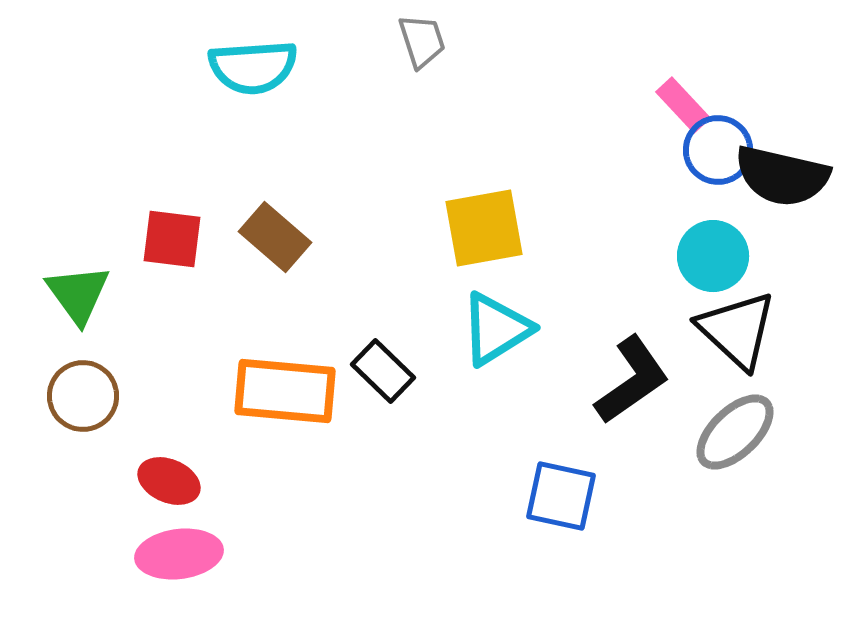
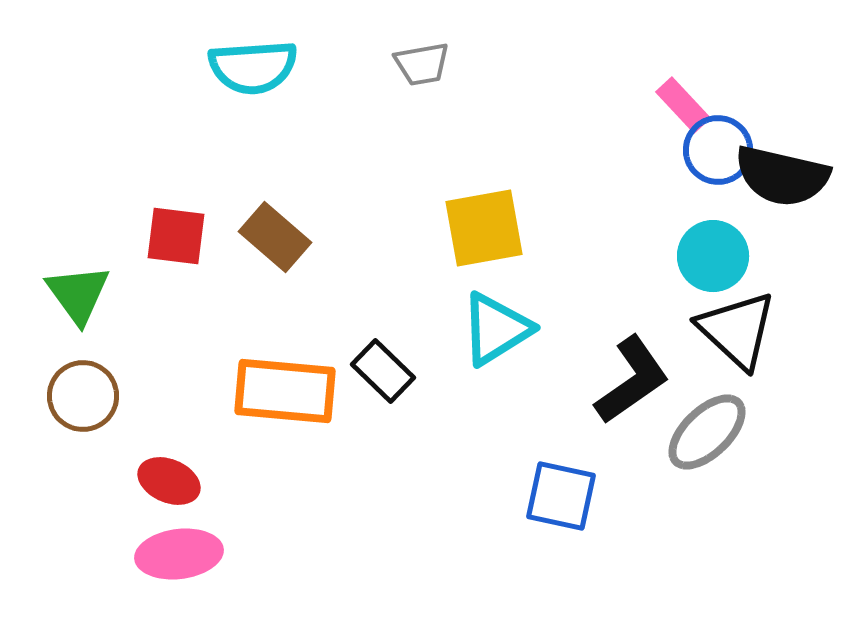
gray trapezoid: moved 23 px down; rotated 98 degrees clockwise
red square: moved 4 px right, 3 px up
gray ellipse: moved 28 px left
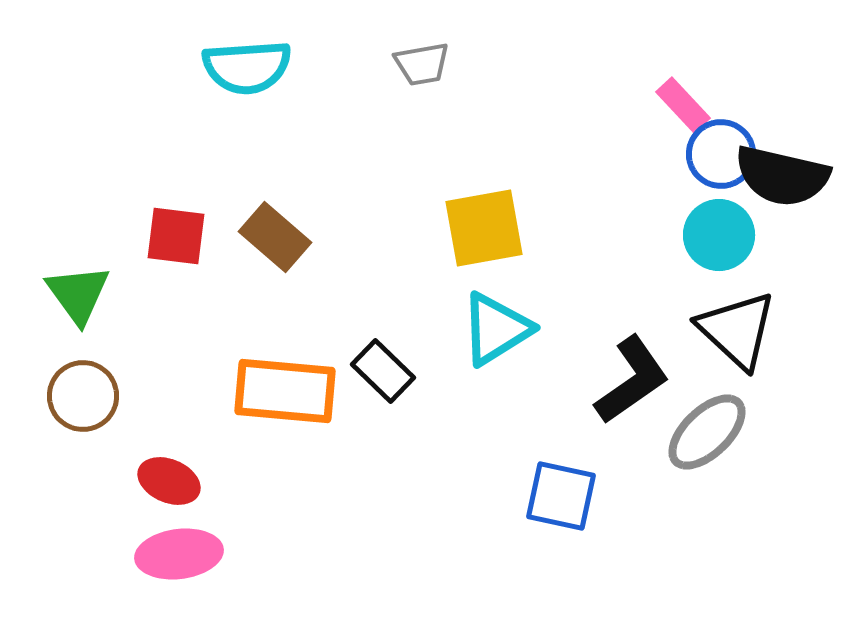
cyan semicircle: moved 6 px left
blue circle: moved 3 px right, 4 px down
cyan circle: moved 6 px right, 21 px up
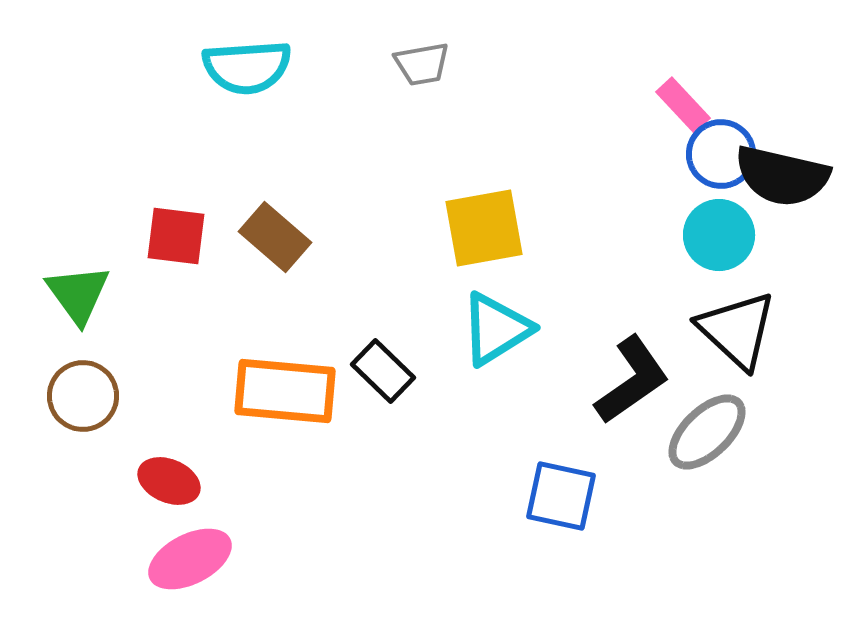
pink ellipse: moved 11 px right, 5 px down; rotated 20 degrees counterclockwise
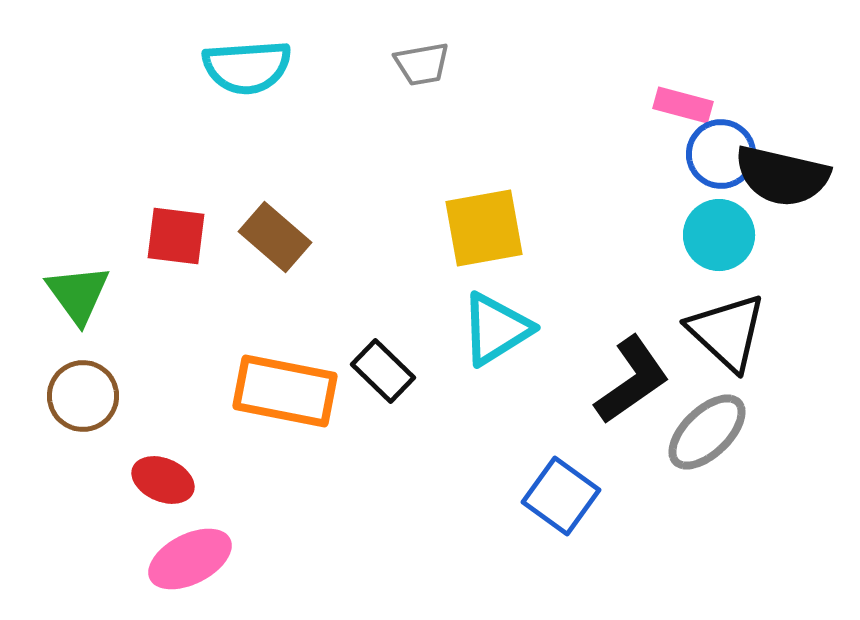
pink rectangle: rotated 32 degrees counterclockwise
black triangle: moved 10 px left, 2 px down
orange rectangle: rotated 6 degrees clockwise
red ellipse: moved 6 px left, 1 px up
blue square: rotated 24 degrees clockwise
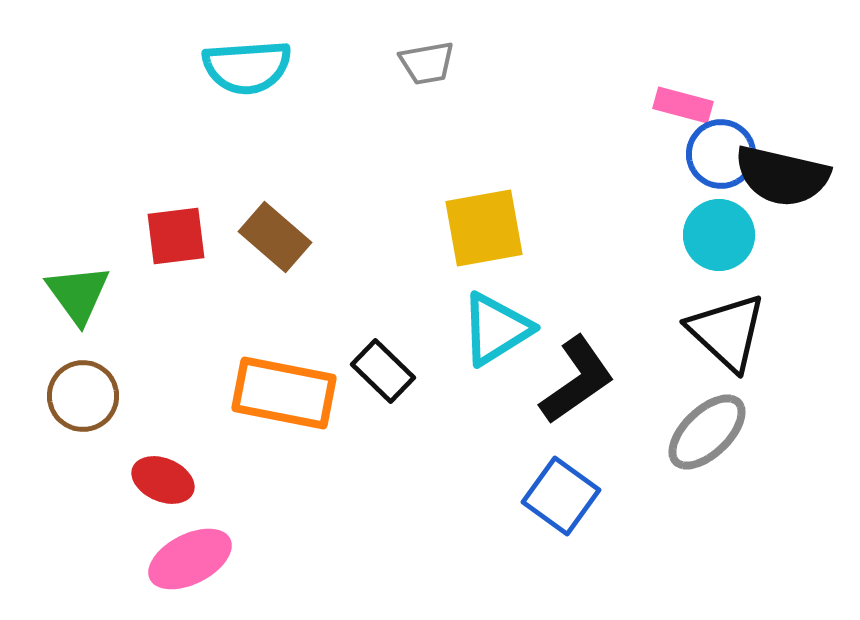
gray trapezoid: moved 5 px right, 1 px up
red square: rotated 14 degrees counterclockwise
black L-shape: moved 55 px left
orange rectangle: moved 1 px left, 2 px down
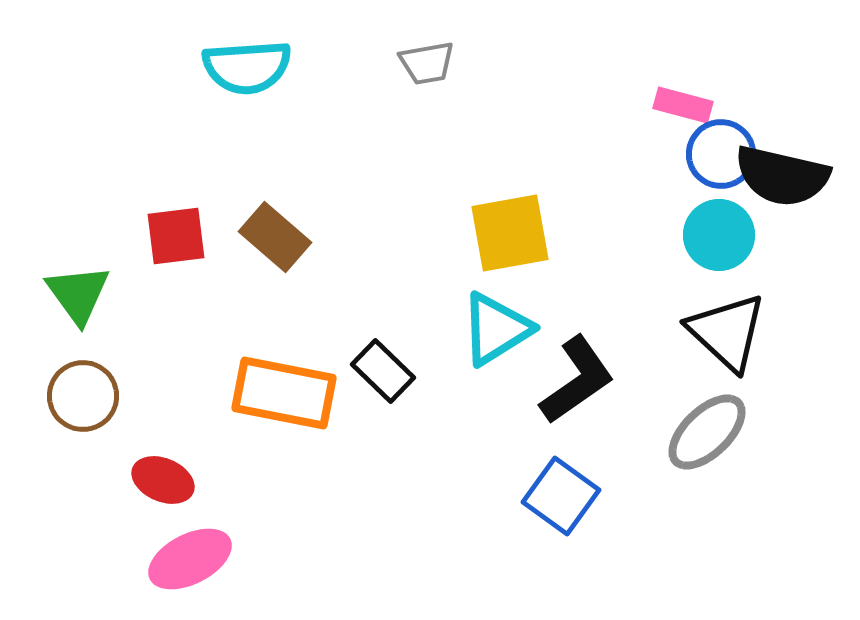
yellow square: moved 26 px right, 5 px down
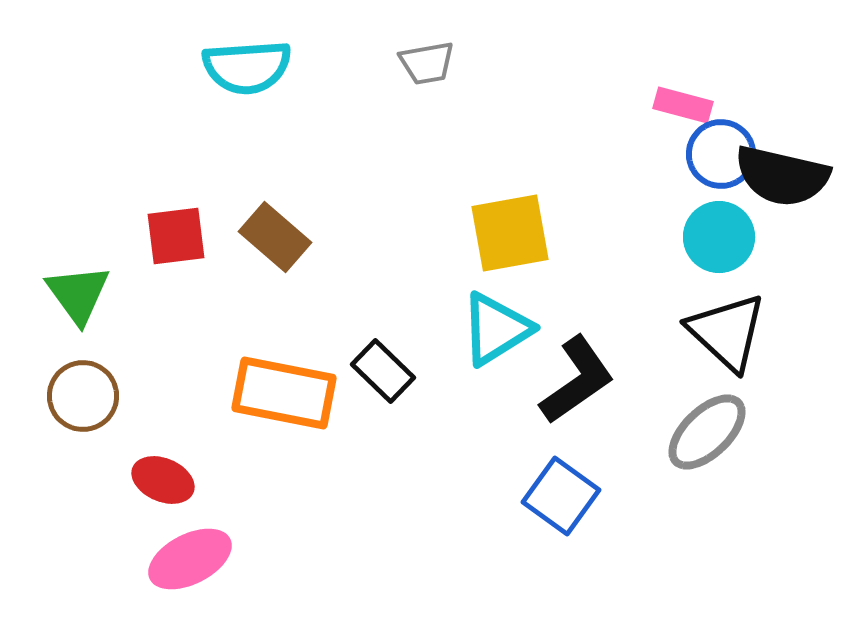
cyan circle: moved 2 px down
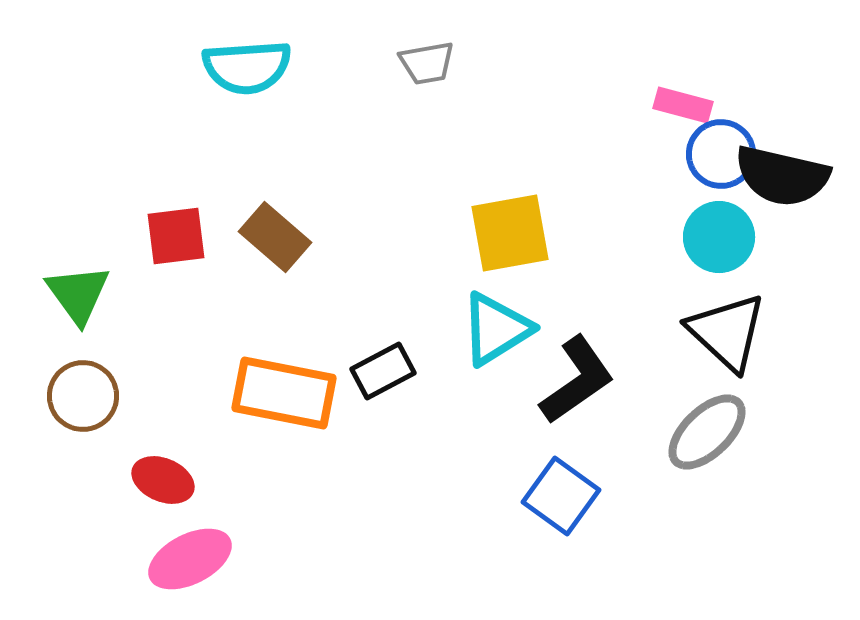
black rectangle: rotated 72 degrees counterclockwise
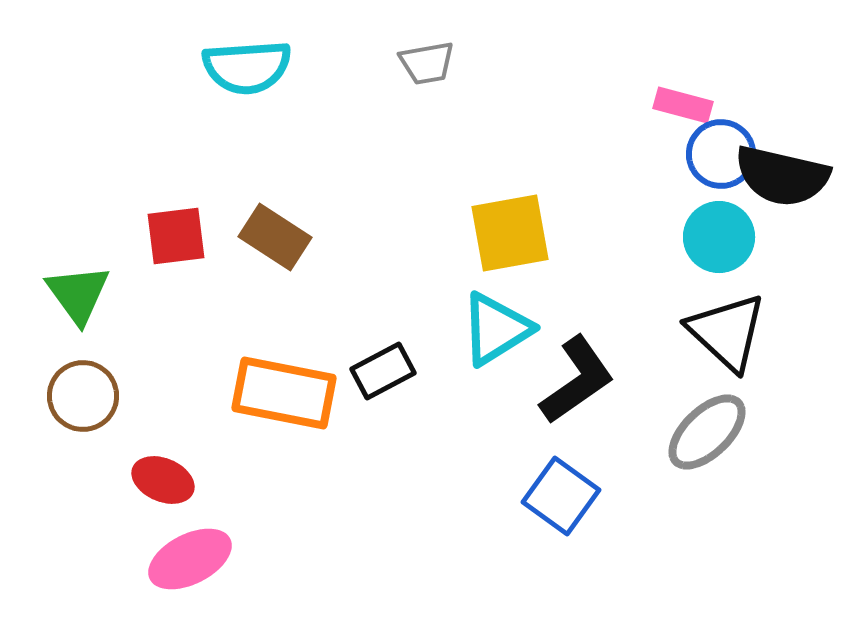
brown rectangle: rotated 8 degrees counterclockwise
